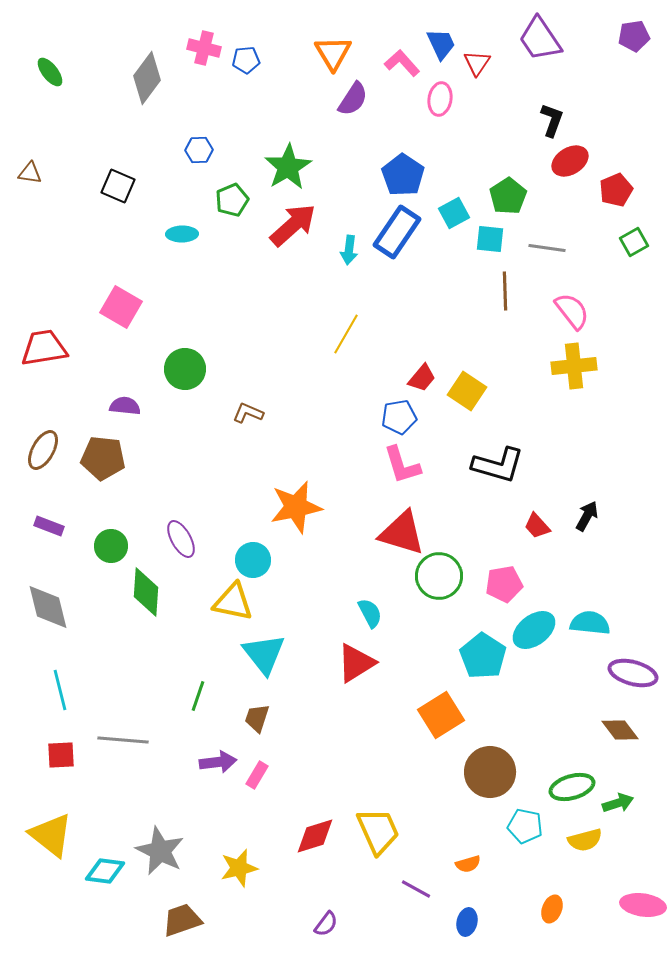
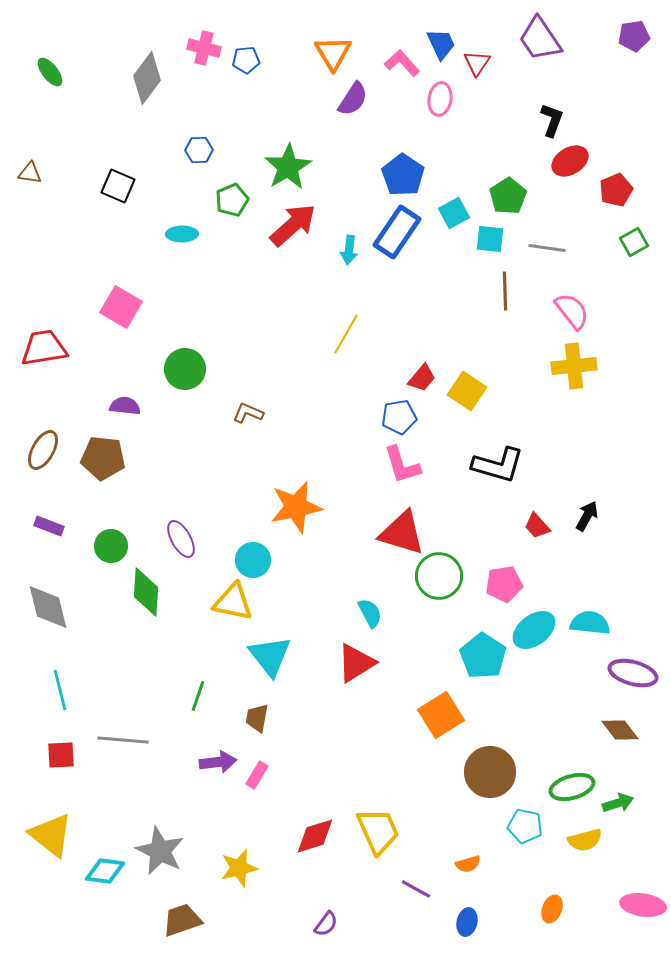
cyan triangle at (264, 654): moved 6 px right, 2 px down
brown trapezoid at (257, 718): rotated 8 degrees counterclockwise
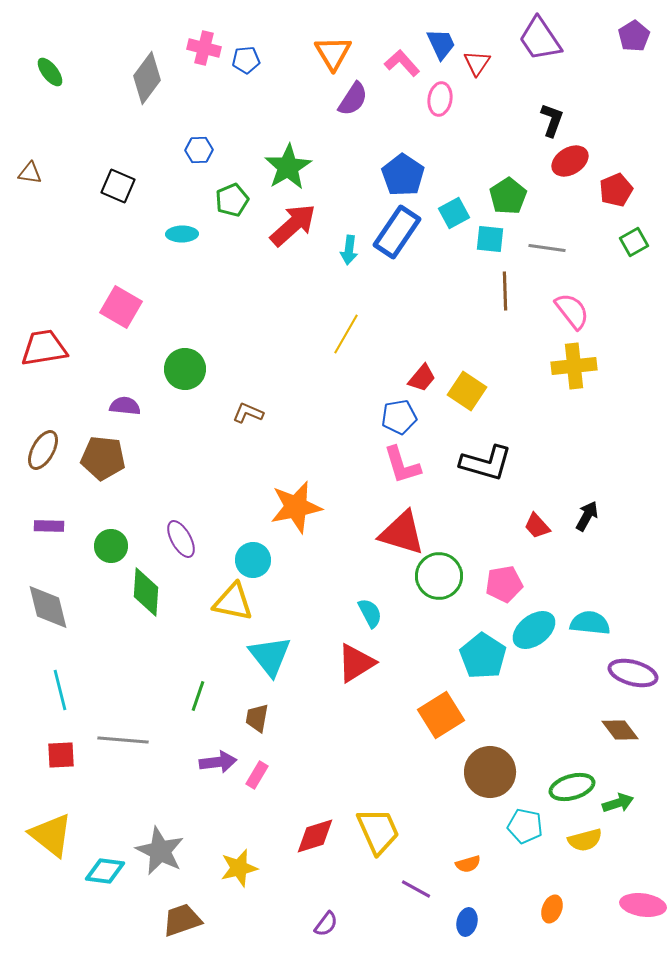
purple pentagon at (634, 36): rotated 24 degrees counterclockwise
black L-shape at (498, 465): moved 12 px left, 2 px up
purple rectangle at (49, 526): rotated 20 degrees counterclockwise
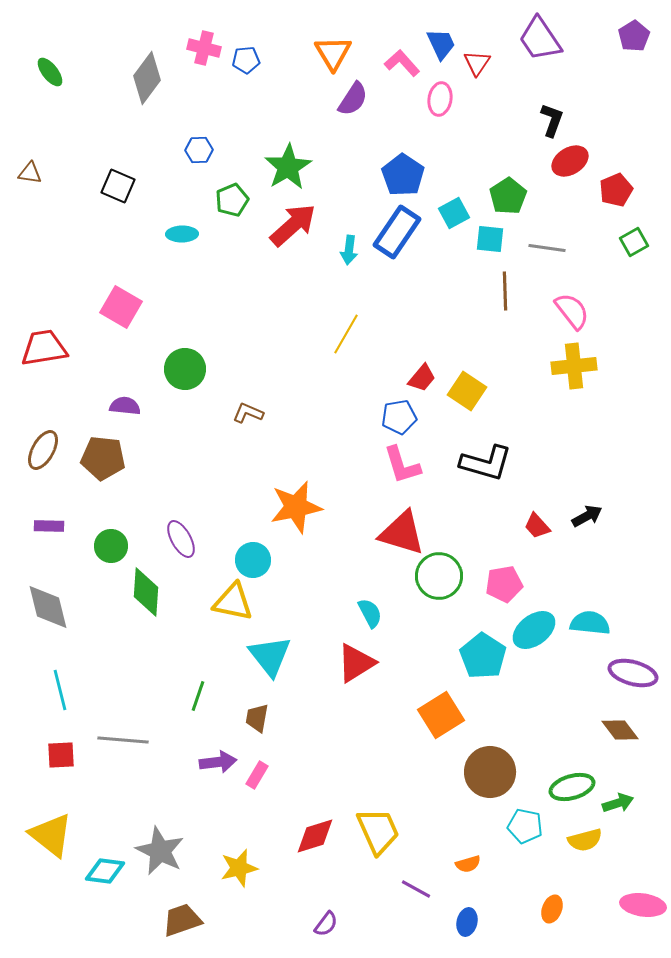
black arrow at (587, 516): rotated 32 degrees clockwise
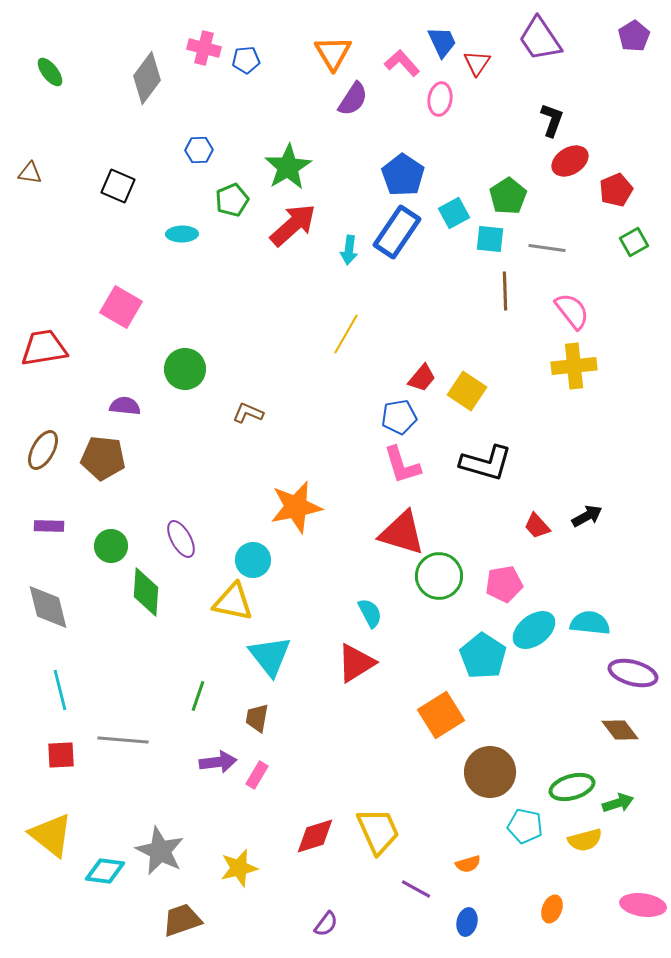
blue trapezoid at (441, 44): moved 1 px right, 2 px up
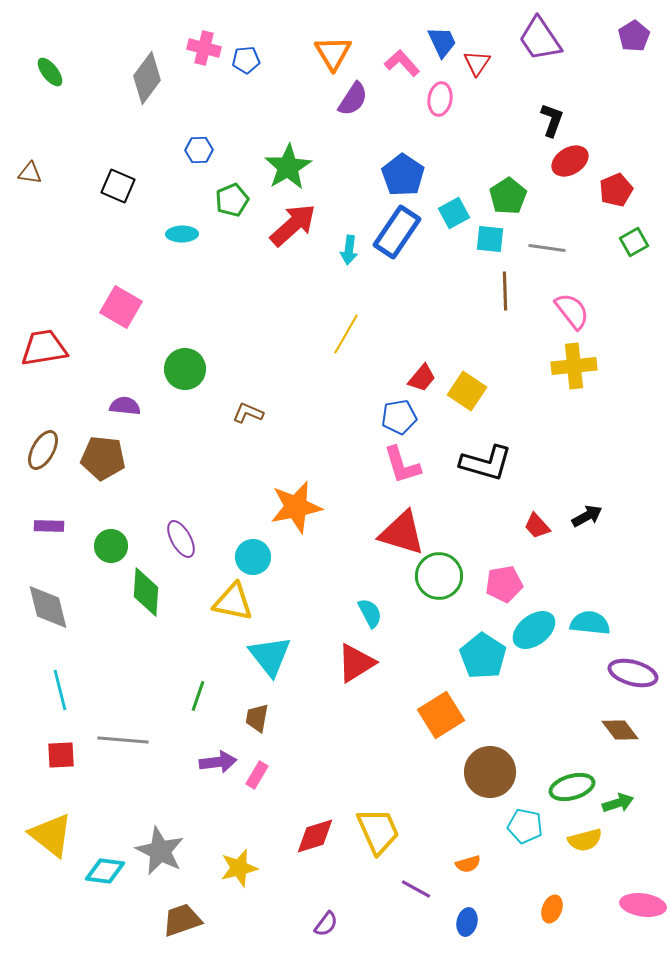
cyan circle at (253, 560): moved 3 px up
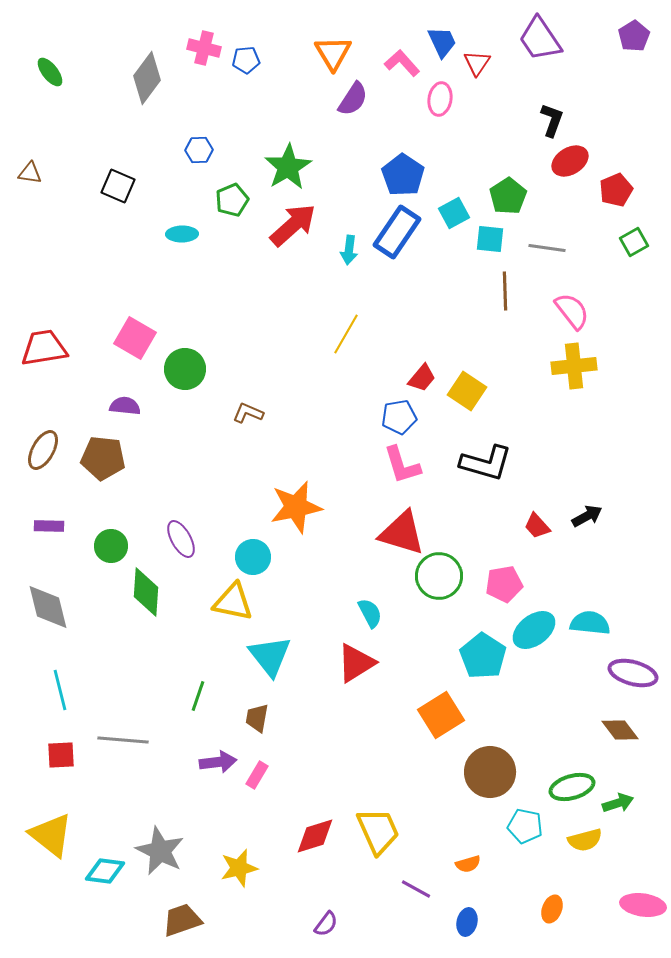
pink square at (121, 307): moved 14 px right, 31 px down
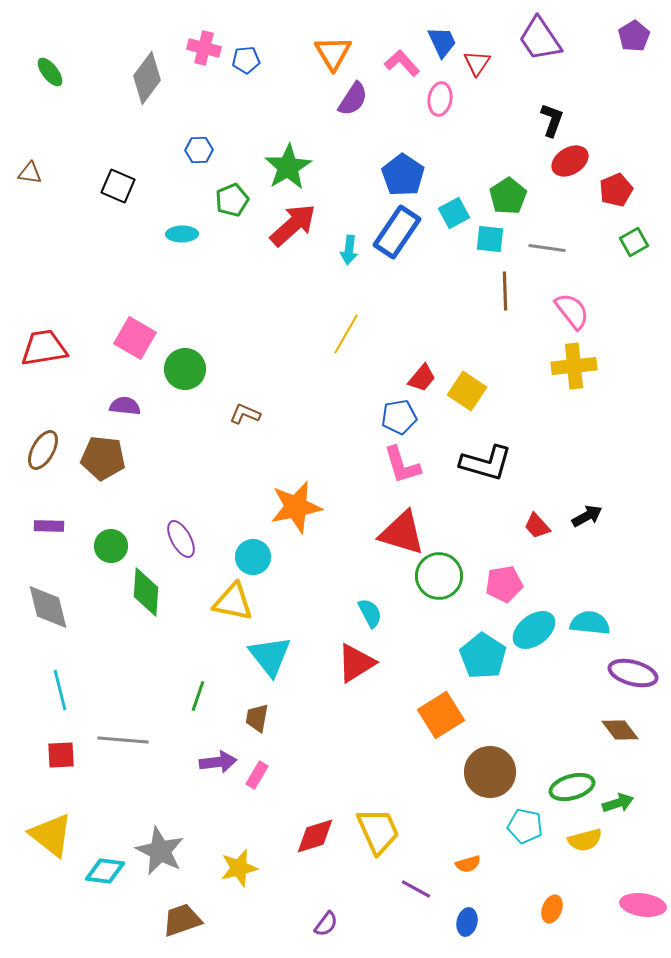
brown L-shape at (248, 413): moved 3 px left, 1 px down
